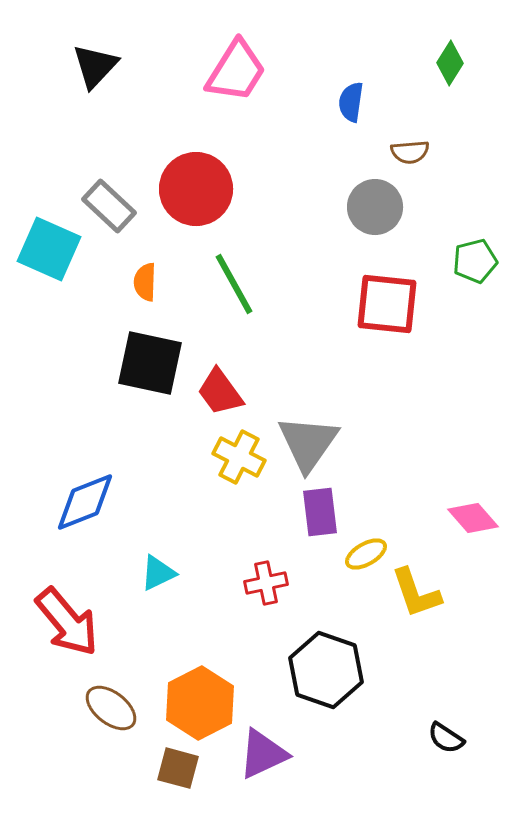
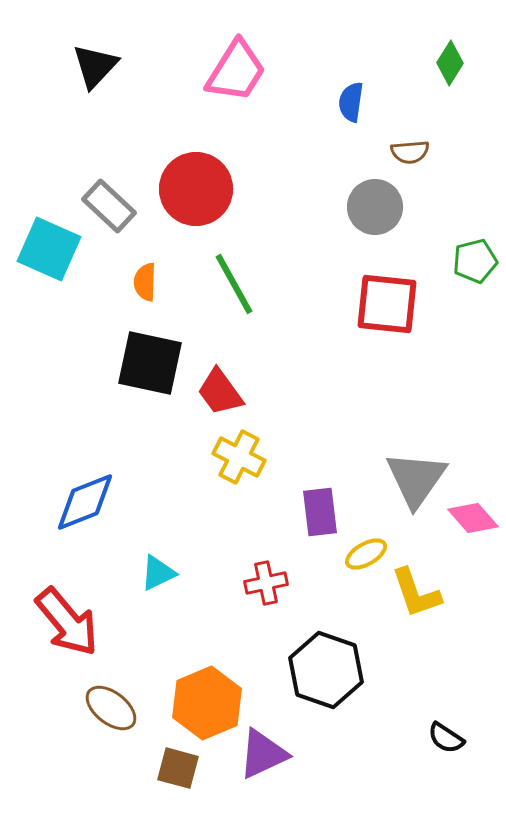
gray triangle: moved 108 px right, 36 px down
orange hexagon: moved 7 px right; rotated 4 degrees clockwise
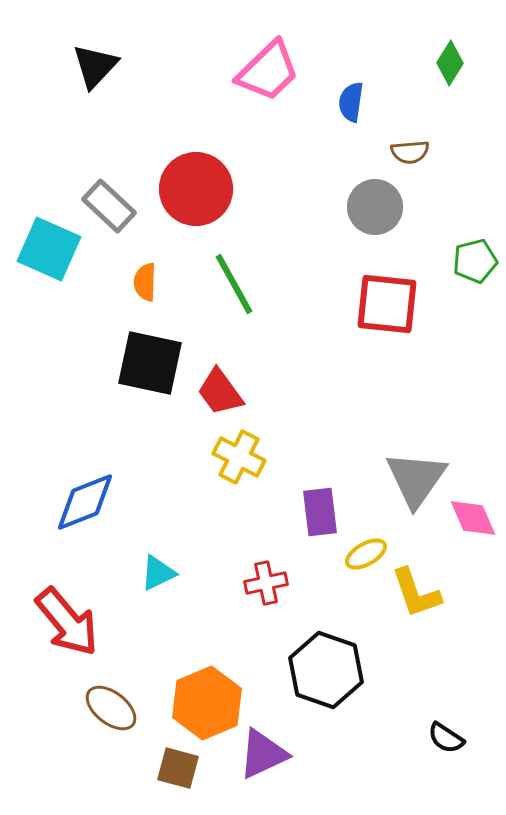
pink trapezoid: moved 32 px right; rotated 14 degrees clockwise
pink diamond: rotated 18 degrees clockwise
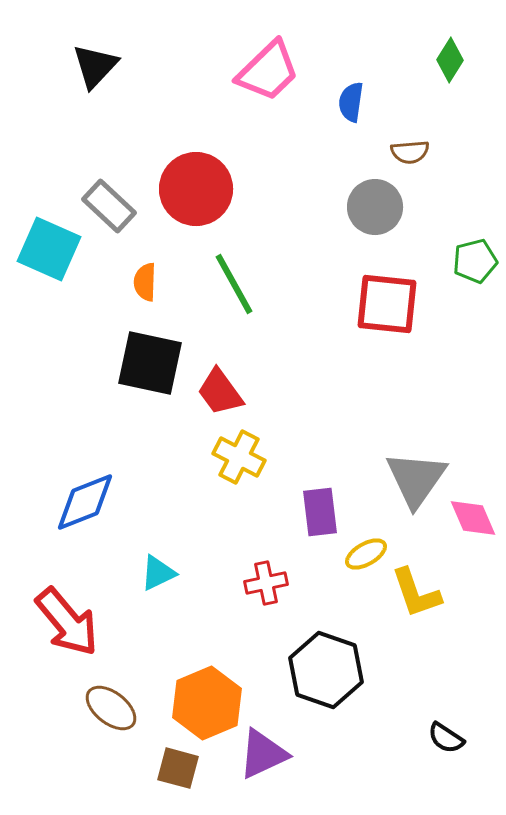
green diamond: moved 3 px up
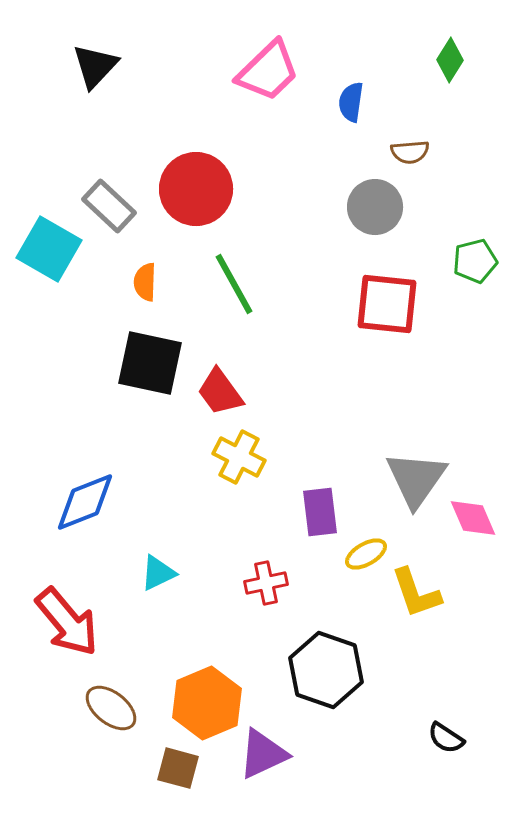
cyan square: rotated 6 degrees clockwise
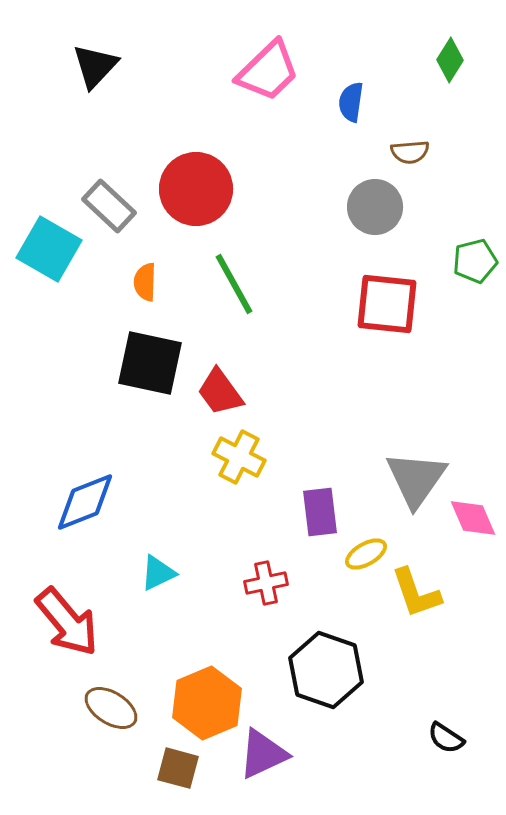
brown ellipse: rotated 6 degrees counterclockwise
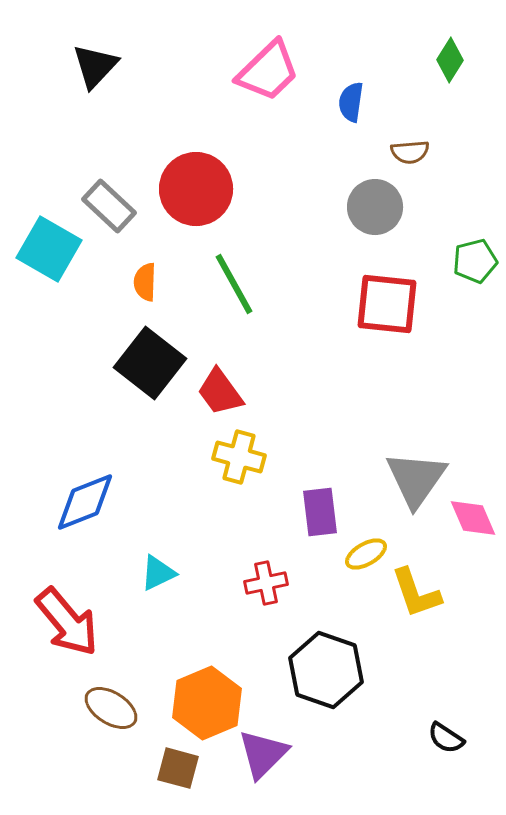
black square: rotated 26 degrees clockwise
yellow cross: rotated 12 degrees counterclockwise
purple triangle: rotated 20 degrees counterclockwise
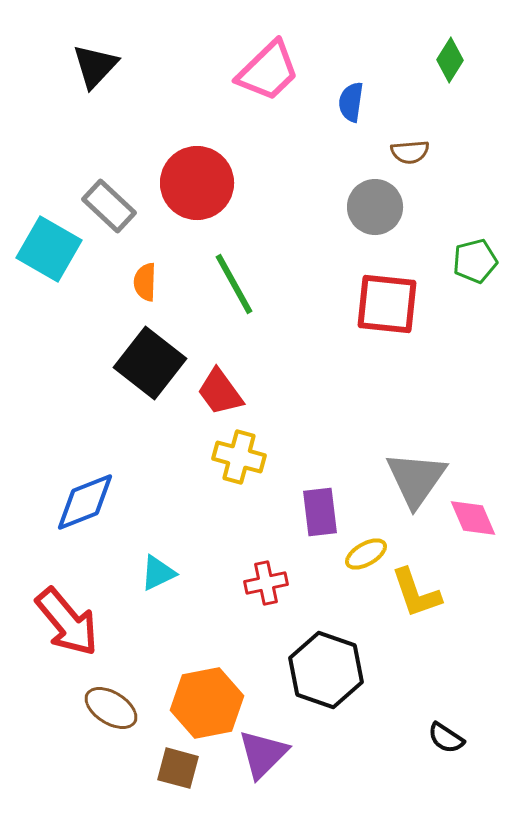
red circle: moved 1 px right, 6 px up
orange hexagon: rotated 12 degrees clockwise
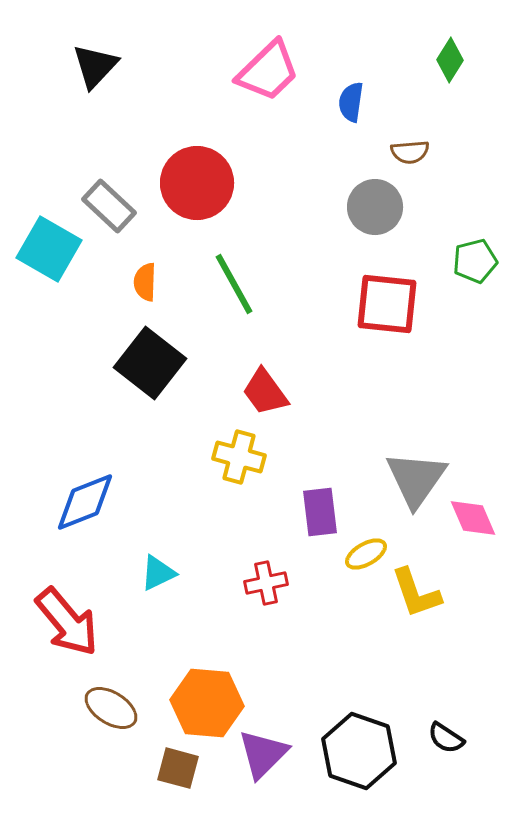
red trapezoid: moved 45 px right
black hexagon: moved 33 px right, 81 px down
orange hexagon: rotated 16 degrees clockwise
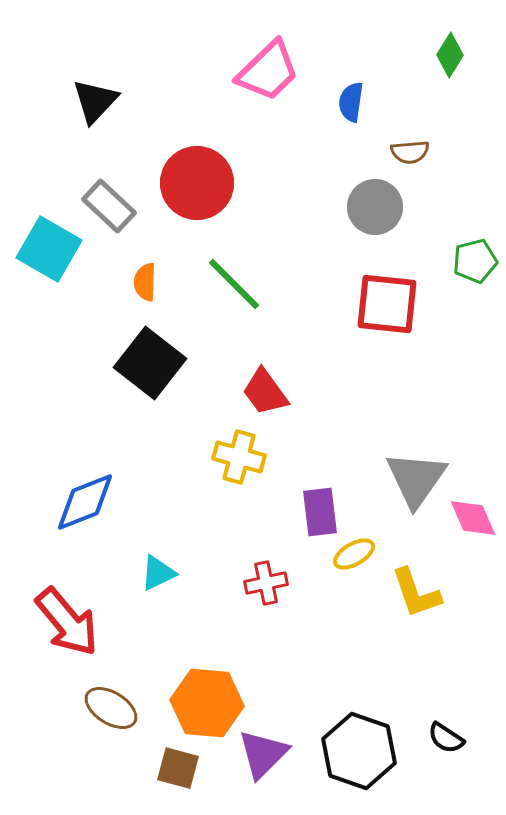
green diamond: moved 5 px up
black triangle: moved 35 px down
green line: rotated 16 degrees counterclockwise
yellow ellipse: moved 12 px left
